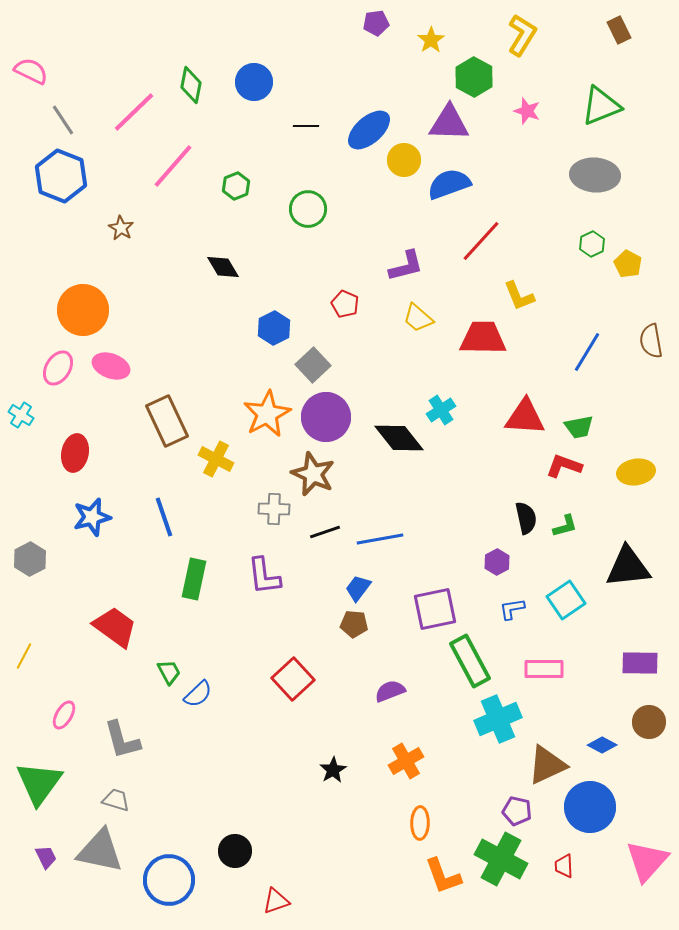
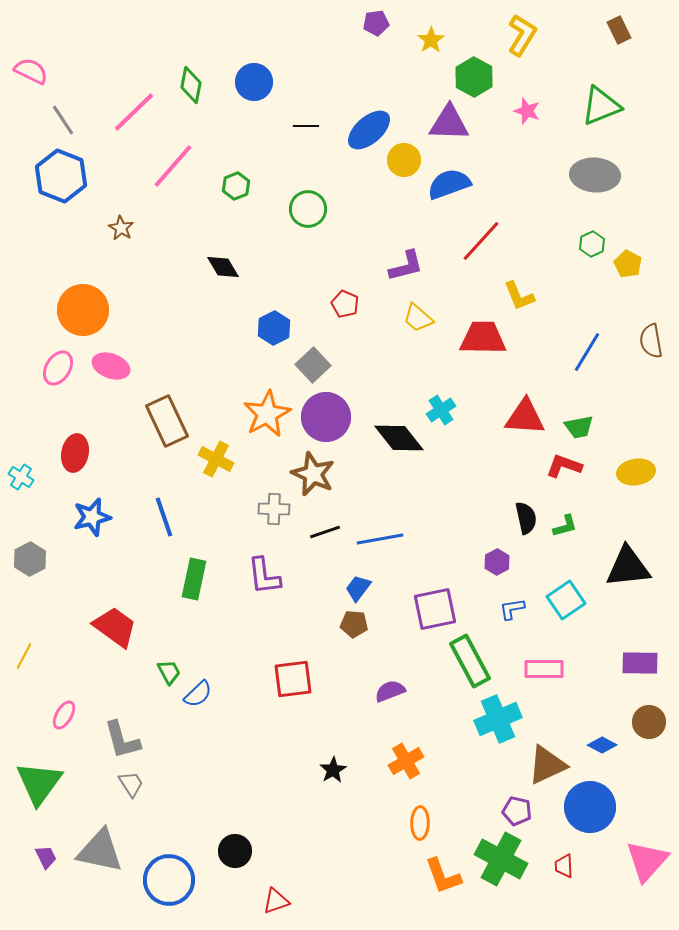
cyan cross at (21, 415): moved 62 px down
red square at (293, 679): rotated 36 degrees clockwise
gray trapezoid at (116, 800): moved 15 px right, 16 px up; rotated 40 degrees clockwise
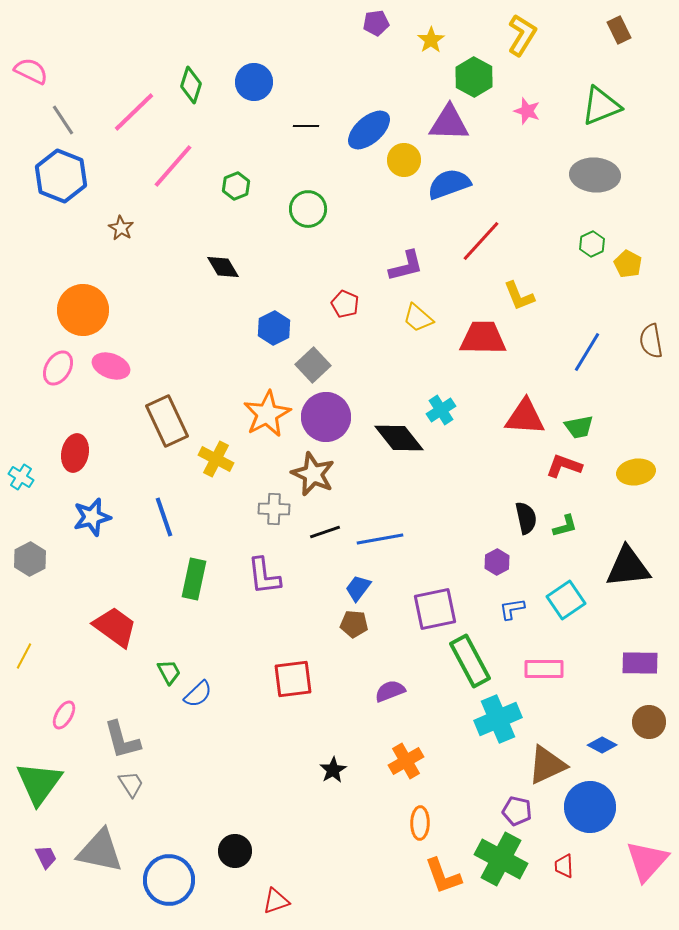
green diamond at (191, 85): rotated 6 degrees clockwise
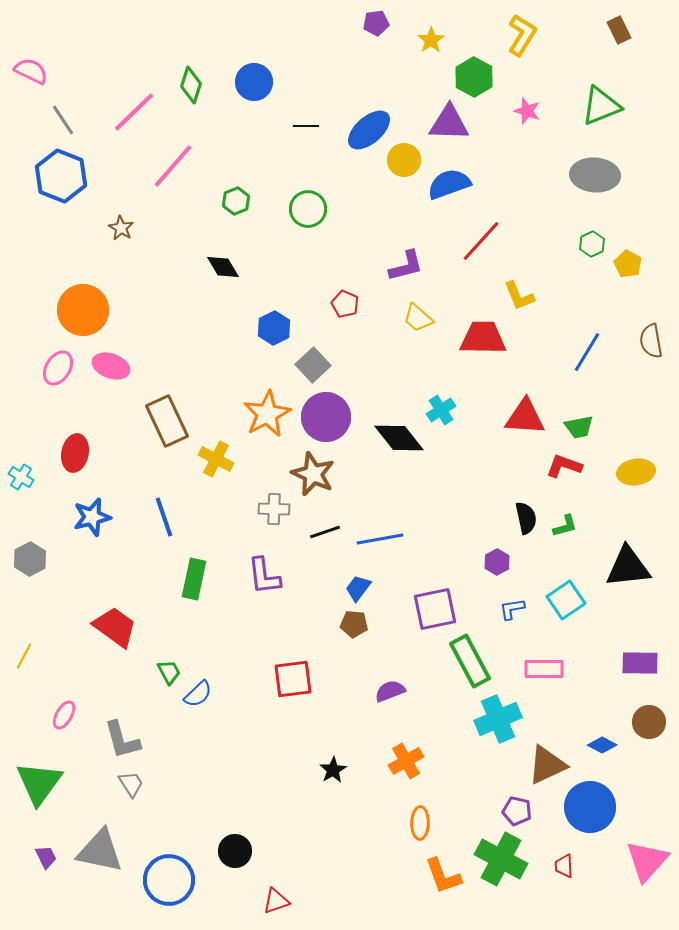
green hexagon at (236, 186): moved 15 px down
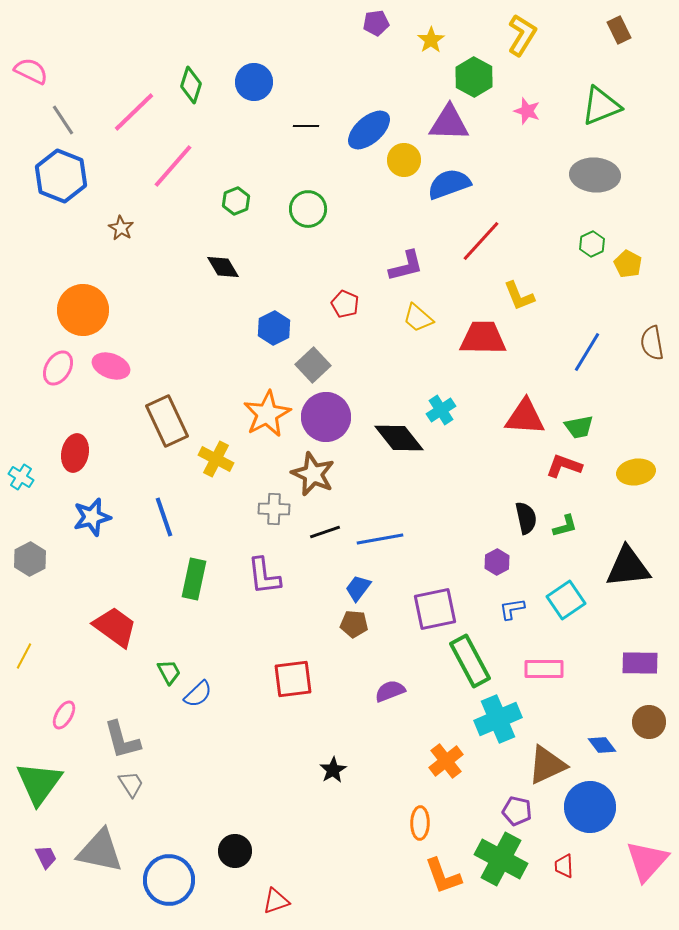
brown semicircle at (651, 341): moved 1 px right, 2 px down
blue diamond at (602, 745): rotated 24 degrees clockwise
orange cross at (406, 761): moved 40 px right; rotated 8 degrees counterclockwise
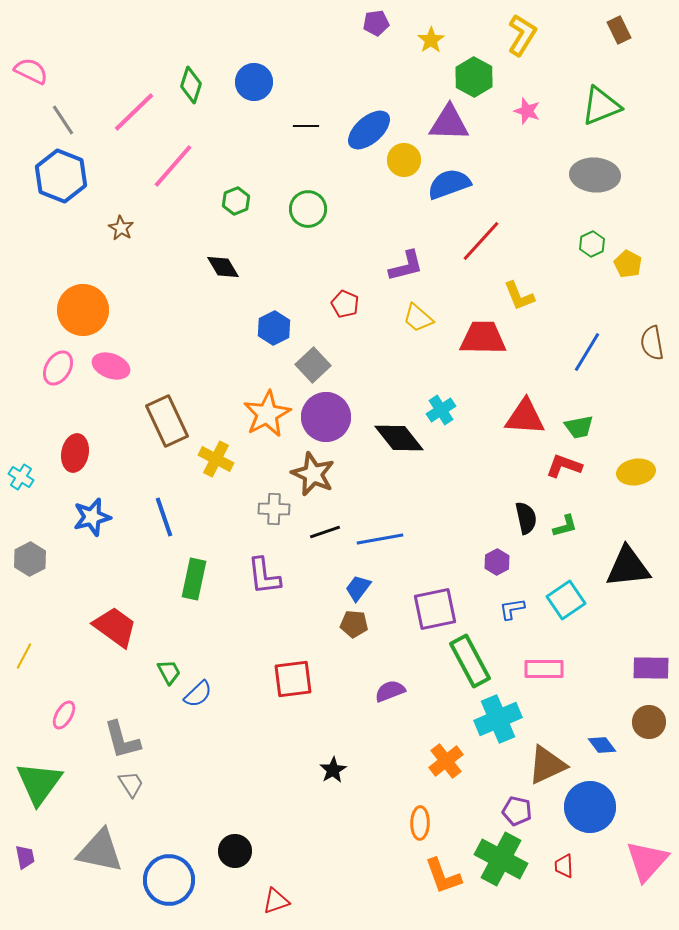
purple rectangle at (640, 663): moved 11 px right, 5 px down
purple trapezoid at (46, 857): moved 21 px left; rotated 15 degrees clockwise
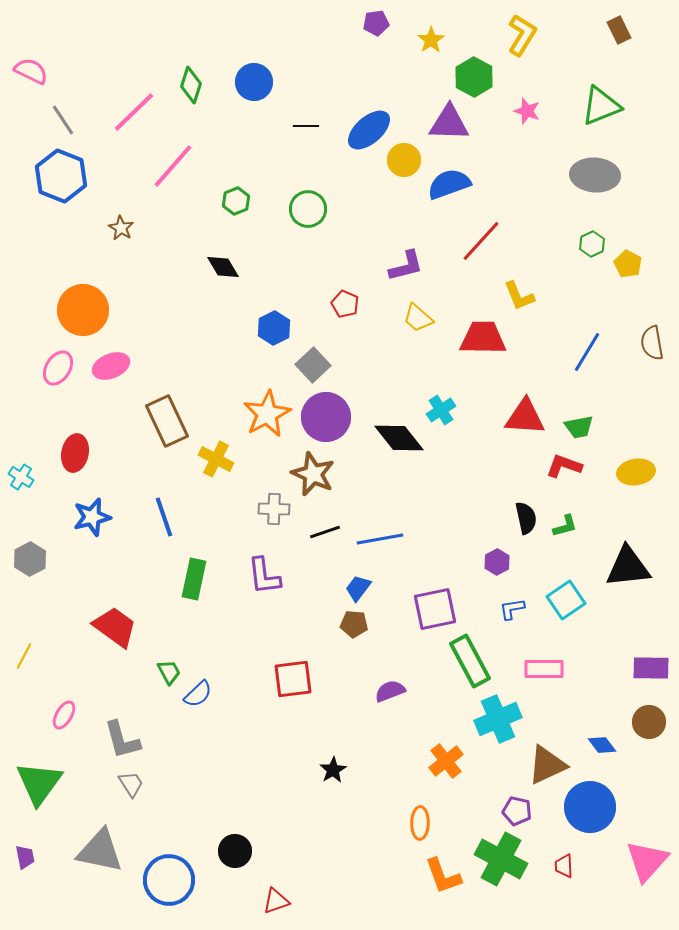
pink ellipse at (111, 366): rotated 42 degrees counterclockwise
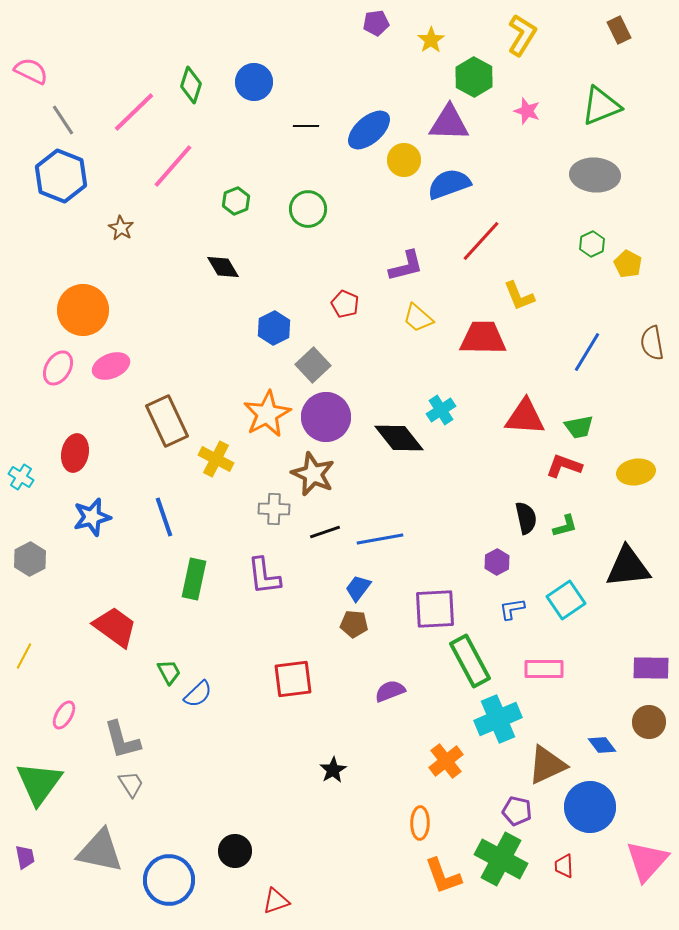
purple square at (435, 609): rotated 9 degrees clockwise
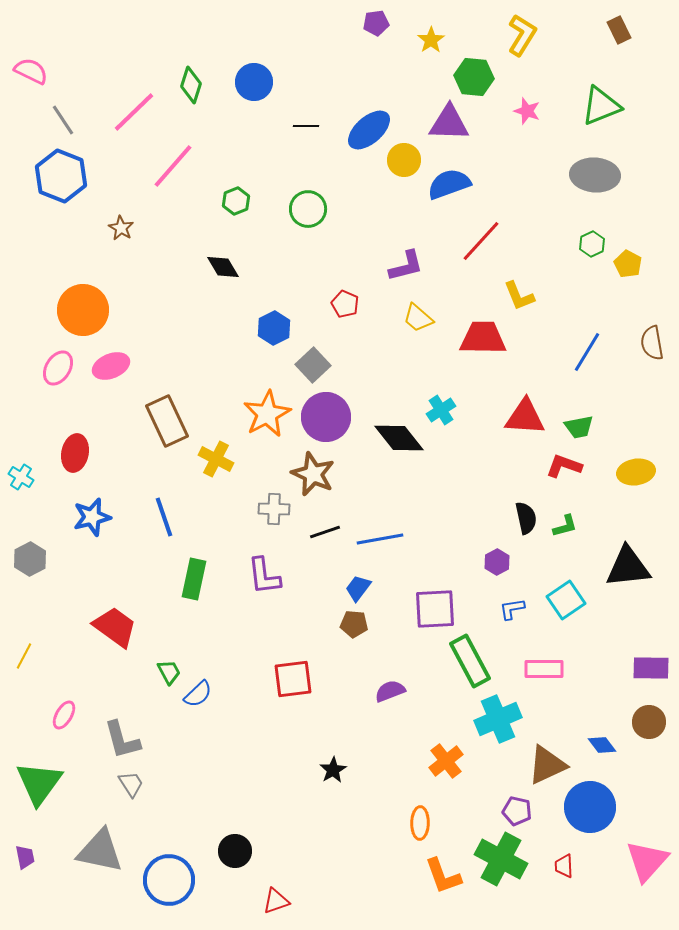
green hexagon at (474, 77): rotated 24 degrees counterclockwise
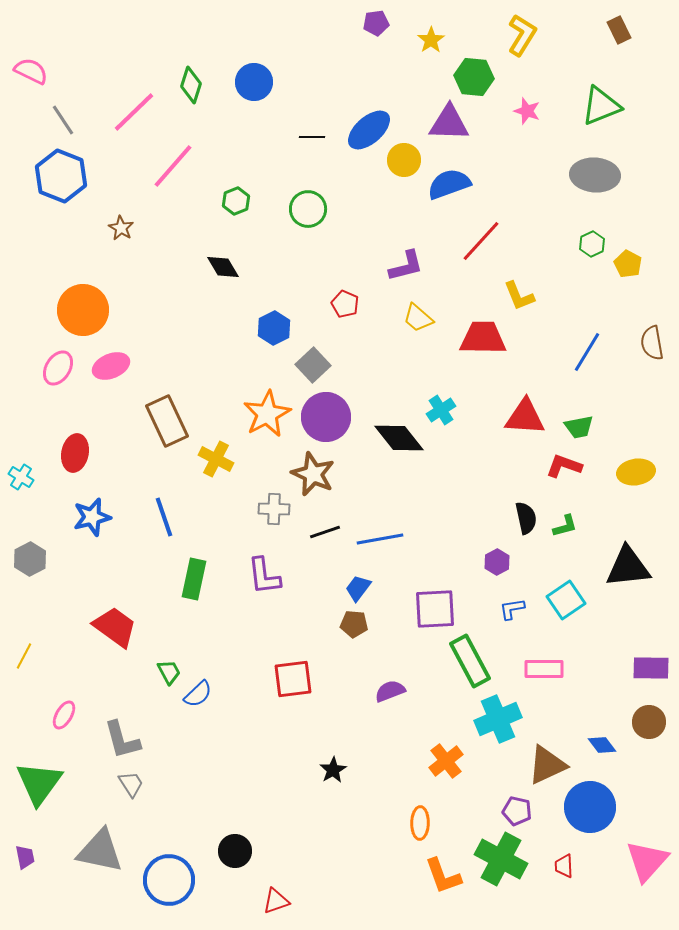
black line at (306, 126): moved 6 px right, 11 px down
